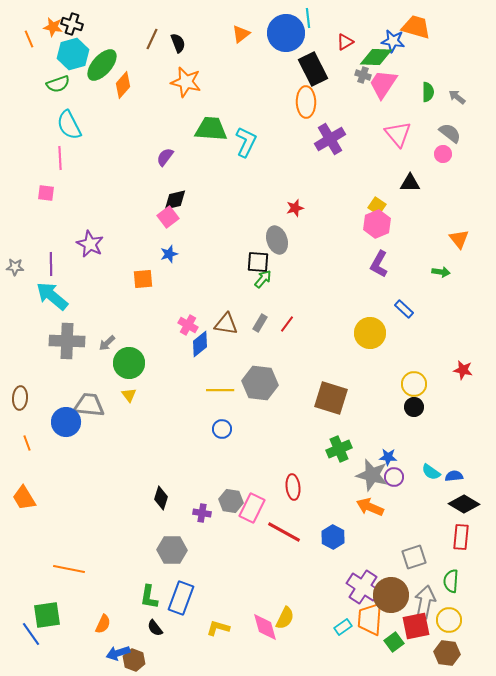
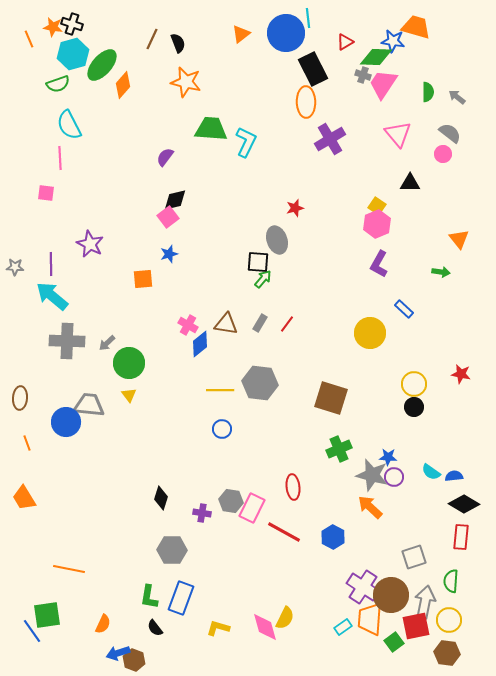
red star at (463, 370): moved 2 px left, 4 px down
orange arrow at (370, 507): rotated 20 degrees clockwise
blue line at (31, 634): moved 1 px right, 3 px up
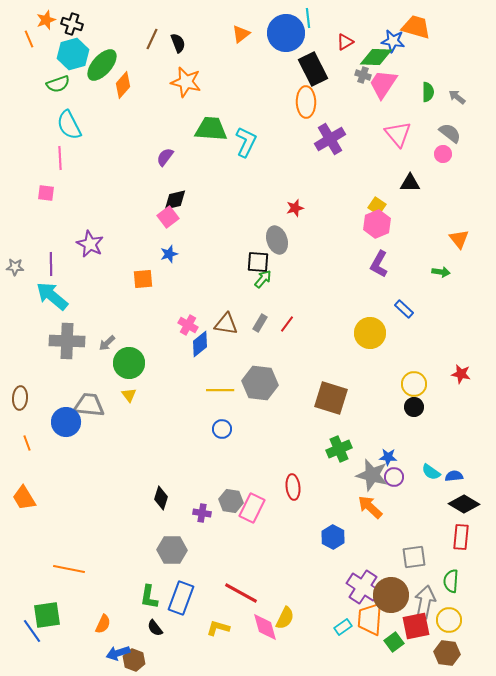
orange star at (53, 27): moved 7 px left, 7 px up; rotated 30 degrees counterclockwise
red line at (284, 532): moved 43 px left, 61 px down
gray square at (414, 557): rotated 10 degrees clockwise
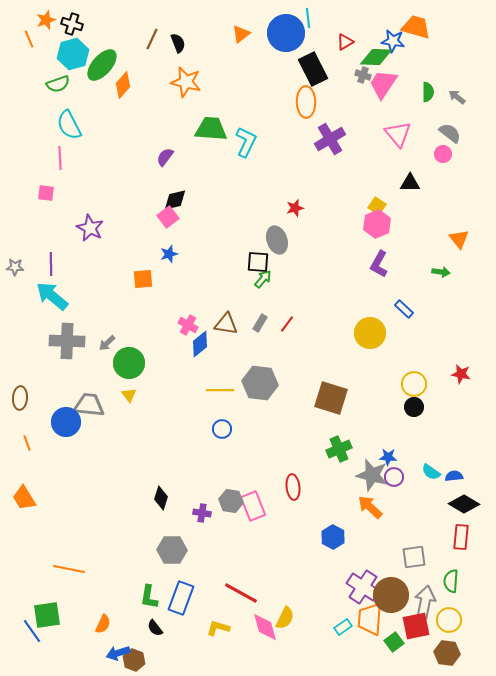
purple star at (90, 244): moved 16 px up
pink rectangle at (252, 508): moved 1 px right, 2 px up; rotated 48 degrees counterclockwise
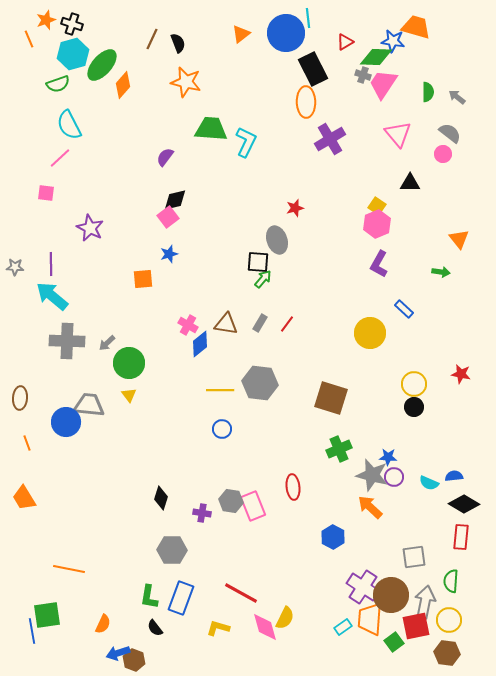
pink line at (60, 158): rotated 50 degrees clockwise
cyan semicircle at (431, 472): moved 2 px left, 11 px down; rotated 12 degrees counterclockwise
blue line at (32, 631): rotated 25 degrees clockwise
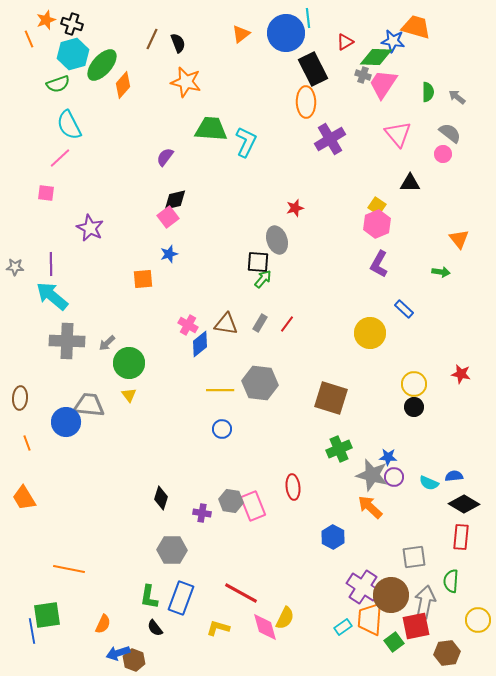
yellow circle at (449, 620): moved 29 px right
brown hexagon at (447, 653): rotated 15 degrees counterclockwise
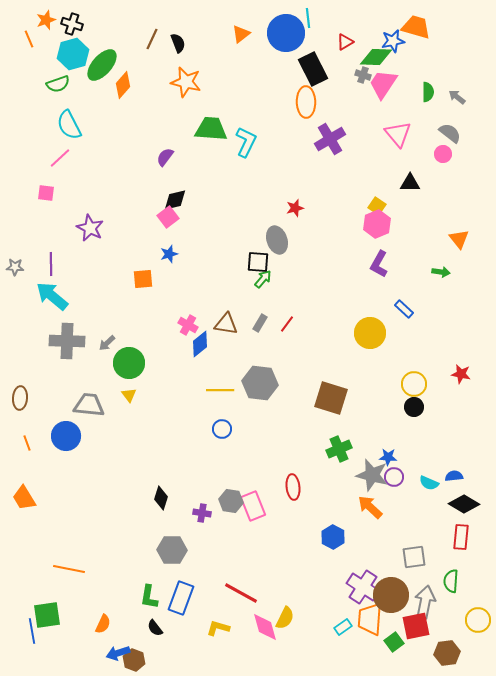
blue star at (393, 41): rotated 20 degrees counterclockwise
blue circle at (66, 422): moved 14 px down
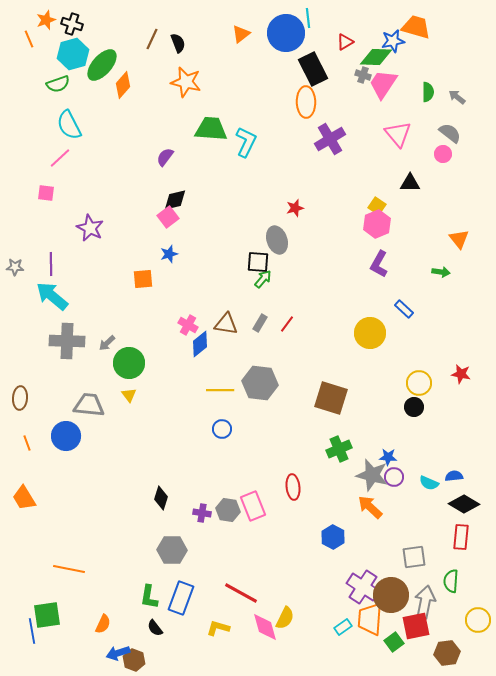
yellow circle at (414, 384): moved 5 px right, 1 px up
gray hexagon at (231, 501): moved 3 px left, 9 px down
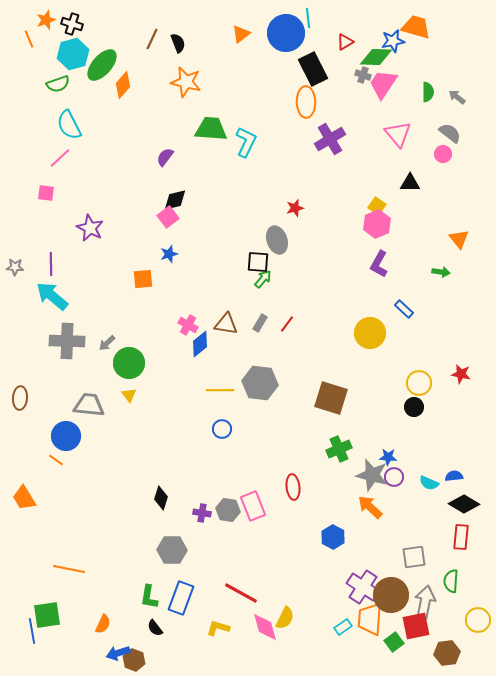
orange line at (27, 443): moved 29 px right, 17 px down; rotated 35 degrees counterclockwise
